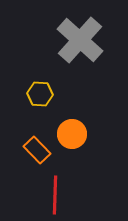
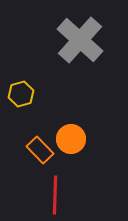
yellow hexagon: moved 19 px left; rotated 20 degrees counterclockwise
orange circle: moved 1 px left, 5 px down
orange rectangle: moved 3 px right
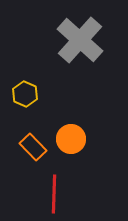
yellow hexagon: moved 4 px right; rotated 20 degrees counterclockwise
orange rectangle: moved 7 px left, 3 px up
red line: moved 1 px left, 1 px up
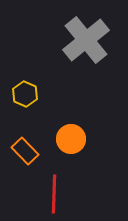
gray cross: moved 6 px right; rotated 9 degrees clockwise
orange rectangle: moved 8 px left, 4 px down
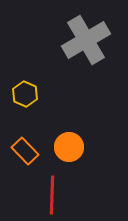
gray cross: rotated 9 degrees clockwise
orange circle: moved 2 px left, 8 px down
red line: moved 2 px left, 1 px down
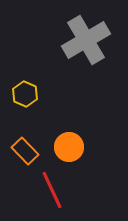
red line: moved 5 px up; rotated 27 degrees counterclockwise
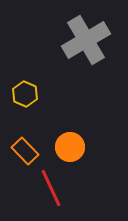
orange circle: moved 1 px right
red line: moved 1 px left, 2 px up
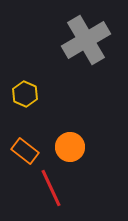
orange rectangle: rotated 8 degrees counterclockwise
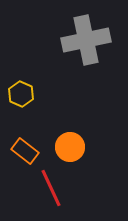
gray cross: rotated 18 degrees clockwise
yellow hexagon: moved 4 px left
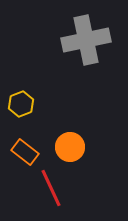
yellow hexagon: moved 10 px down; rotated 15 degrees clockwise
orange rectangle: moved 1 px down
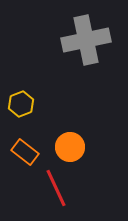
red line: moved 5 px right
